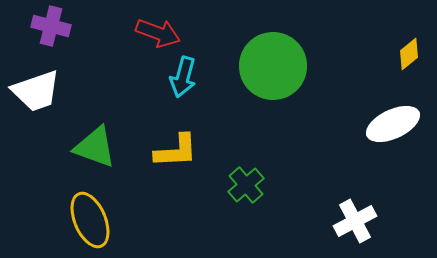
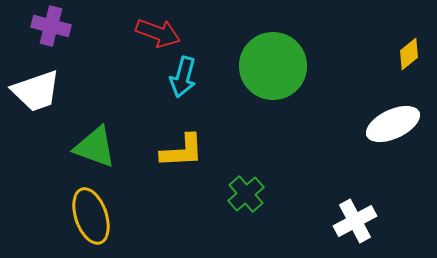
yellow L-shape: moved 6 px right
green cross: moved 9 px down
yellow ellipse: moved 1 px right, 4 px up; rotated 4 degrees clockwise
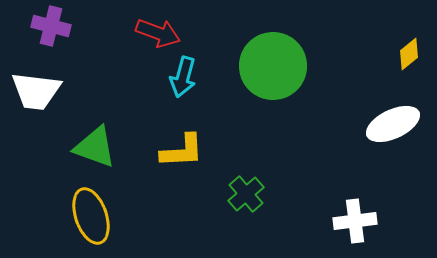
white trapezoid: rotated 26 degrees clockwise
white cross: rotated 21 degrees clockwise
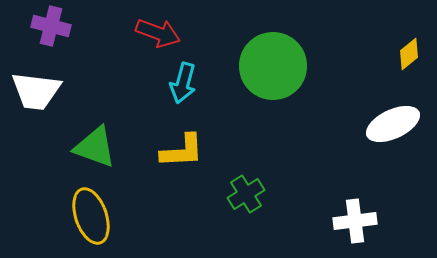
cyan arrow: moved 6 px down
green cross: rotated 9 degrees clockwise
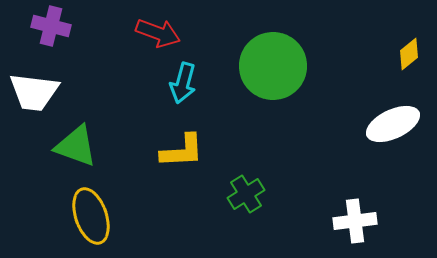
white trapezoid: moved 2 px left, 1 px down
green triangle: moved 19 px left, 1 px up
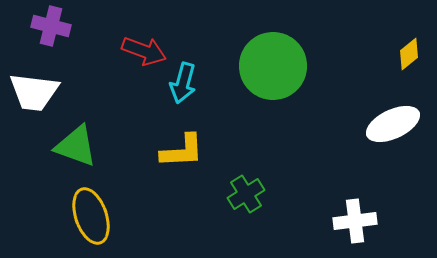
red arrow: moved 14 px left, 18 px down
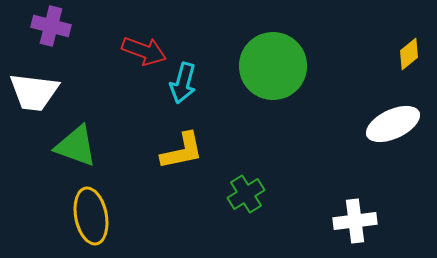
yellow L-shape: rotated 9 degrees counterclockwise
yellow ellipse: rotated 8 degrees clockwise
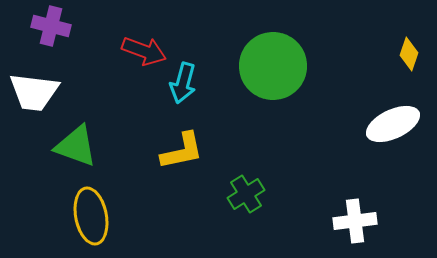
yellow diamond: rotated 32 degrees counterclockwise
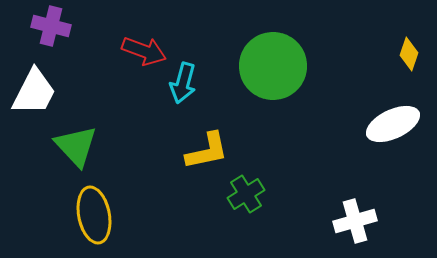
white trapezoid: rotated 70 degrees counterclockwise
green triangle: rotated 27 degrees clockwise
yellow L-shape: moved 25 px right
yellow ellipse: moved 3 px right, 1 px up
white cross: rotated 9 degrees counterclockwise
